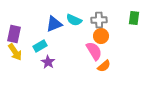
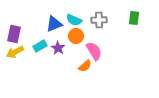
orange circle: moved 25 px left
yellow arrow: rotated 96 degrees clockwise
purple star: moved 10 px right, 14 px up
orange semicircle: moved 19 px left
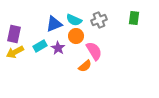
gray cross: rotated 21 degrees counterclockwise
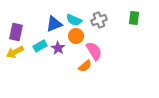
purple rectangle: moved 2 px right, 2 px up
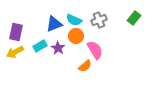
green rectangle: rotated 32 degrees clockwise
pink semicircle: moved 1 px right, 1 px up
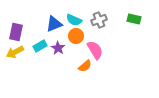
green rectangle: moved 1 px down; rotated 64 degrees clockwise
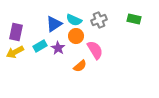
blue triangle: rotated 12 degrees counterclockwise
orange semicircle: moved 5 px left
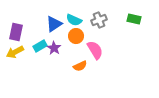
purple star: moved 4 px left
orange semicircle: rotated 16 degrees clockwise
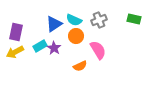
pink semicircle: moved 3 px right
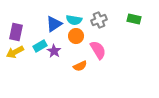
cyan semicircle: rotated 14 degrees counterclockwise
purple star: moved 3 px down
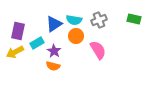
purple rectangle: moved 2 px right, 1 px up
cyan rectangle: moved 3 px left, 3 px up
orange semicircle: moved 27 px left; rotated 40 degrees clockwise
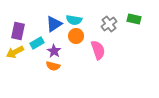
gray cross: moved 10 px right, 4 px down; rotated 14 degrees counterclockwise
pink semicircle: rotated 12 degrees clockwise
